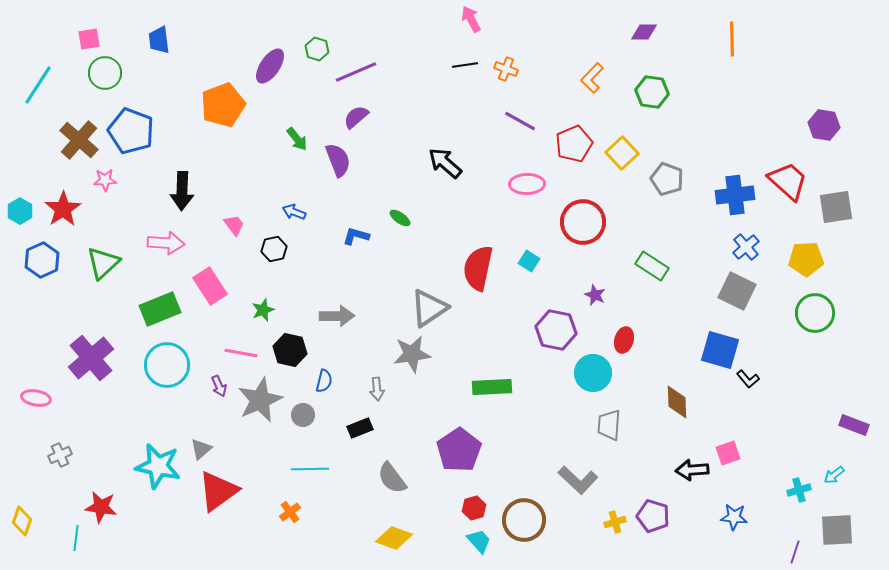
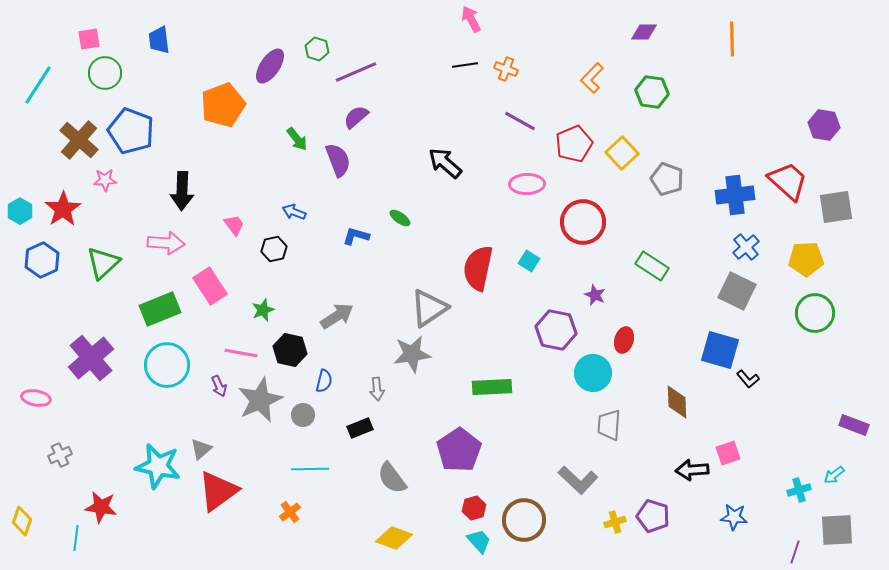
gray arrow at (337, 316): rotated 32 degrees counterclockwise
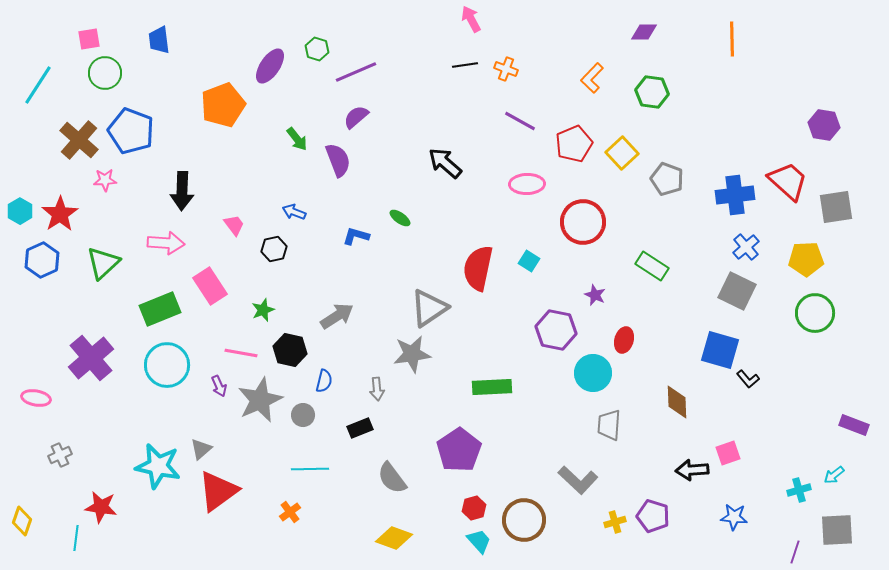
red star at (63, 209): moved 3 px left, 5 px down
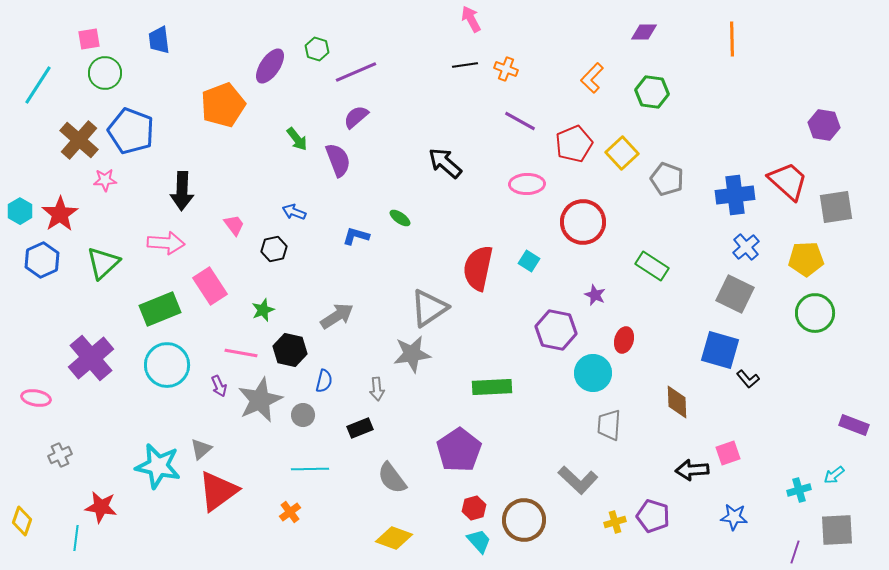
gray square at (737, 291): moved 2 px left, 3 px down
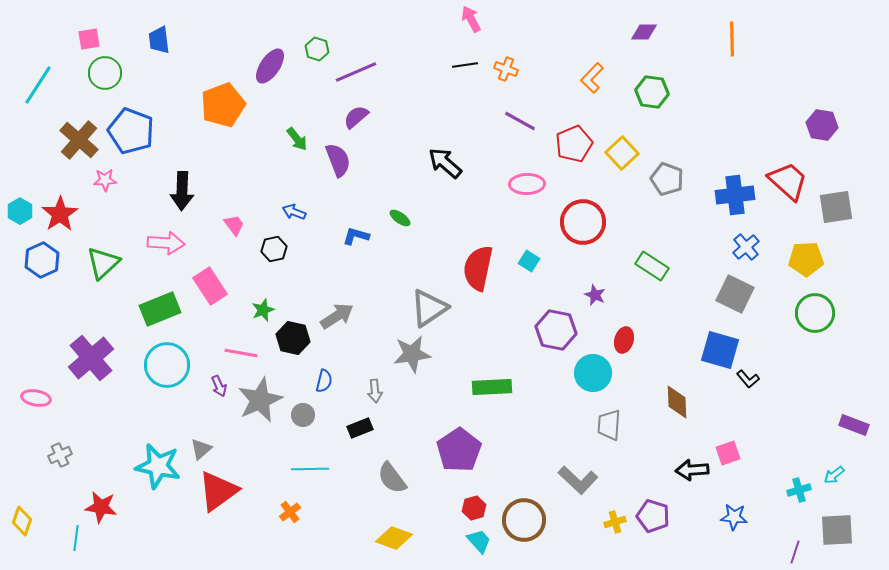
purple hexagon at (824, 125): moved 2 px left
black hexagon at (290, 350): moved 3 px right, 12 px up
gray arrow at (377, 389): moved 2 px left, 2 px down
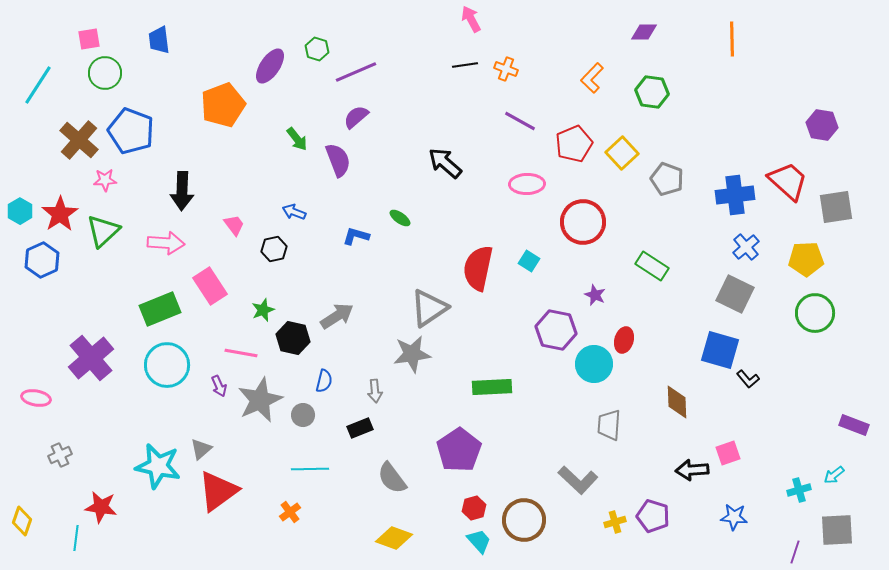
green triangle at (103, 263): moved 32 px up
cyan circle at (593, 373): moved 1 px right, 9 px up
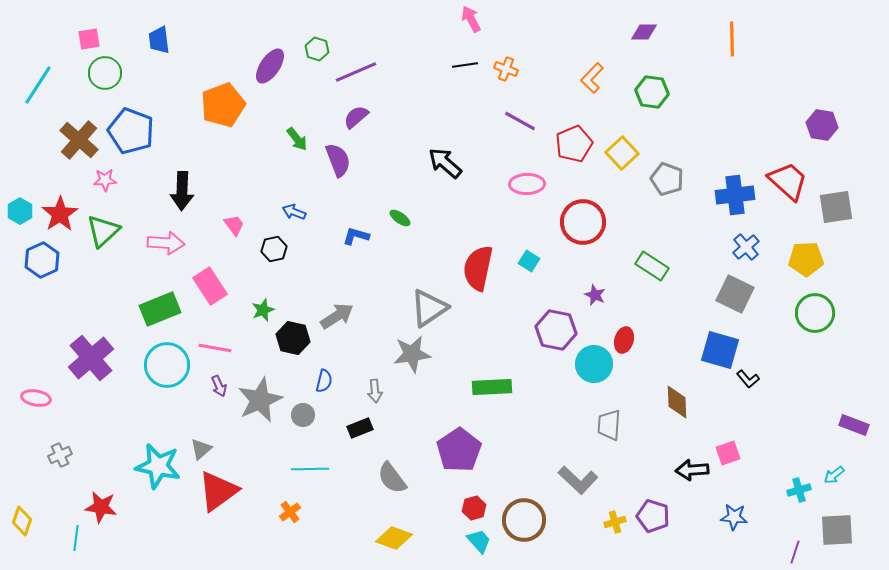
pink line at (241, 353): moved 26 px left, 5 px up
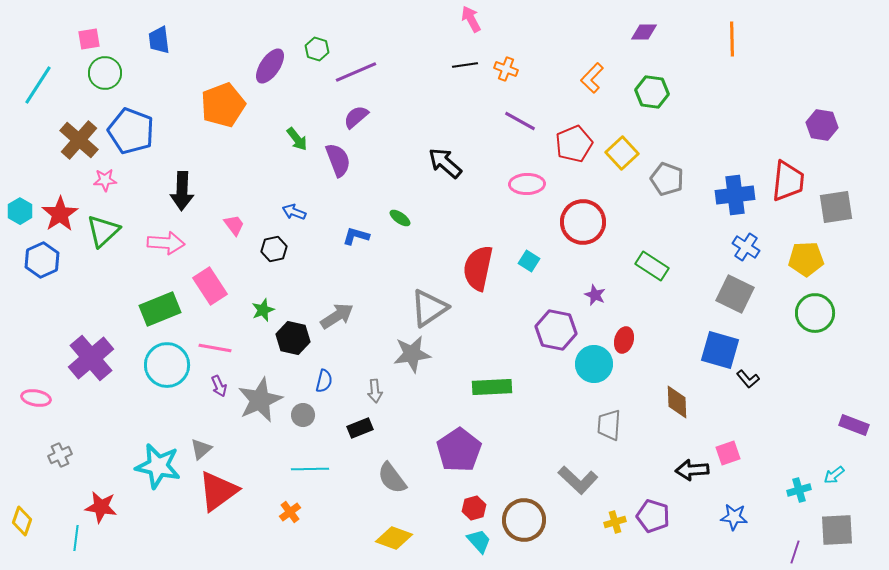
red trapezoid at (788, 181): rotated 54 degrees clockwise
blue cross at (746, 247): rotated 16 degrees counterclockwise
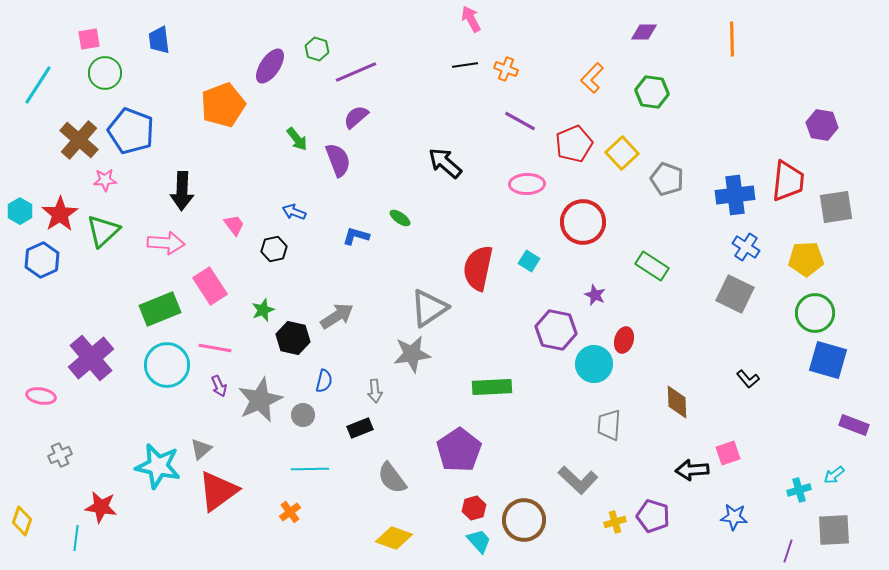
blue square at (720, 350): moved 108 px right, 10 px down
pink ellipse at (36, 398): moved 5 px right, 2 px up
gray square at (837, 530): moved 3 px left
purple line at (795, 552): moved 7 px left, 1 px up
